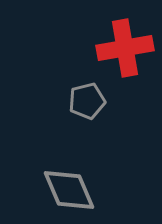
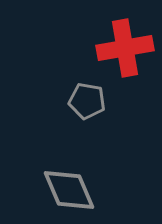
gray pentagon: rotated 24 degrees clockwise
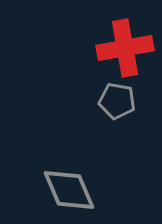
gray pentagon: moved 30 px right
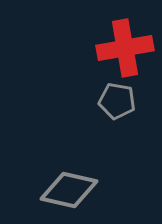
gray diamond: rotated 54 degrees counterclockwise
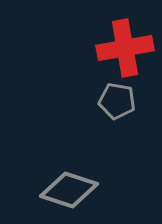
gray diamond: rotated 6 degrees clockwise
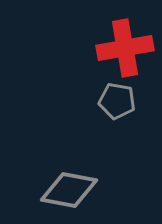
gray diamond: rotated 8 degrees counterclockwise
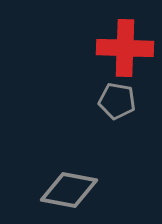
red cross: rotated 12 degrees clockwise
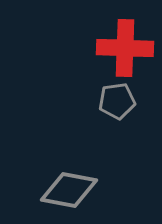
gray pentagon: rotated 18 degrees counterclockwise
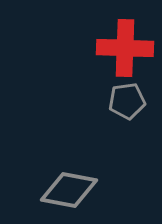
gray pentagon: moved 10 px right
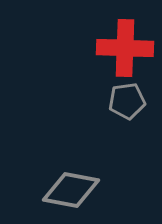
gray diamond: moved 2 px right
